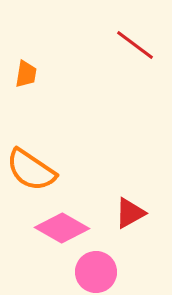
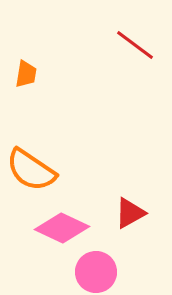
pink diamond: rotated 4 degrees counterclockwise
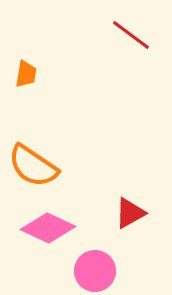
red line: moved 4 px left, 10 px up
orange semicircle: moved 2 px right, 4 px up
pink diamond: moved 14 px left
pink circle: moved 1 px left, 1 px up
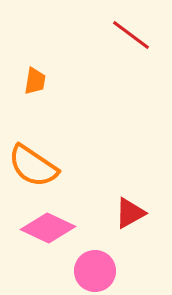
orange trapezoid: moved 9 px right, 7 px down
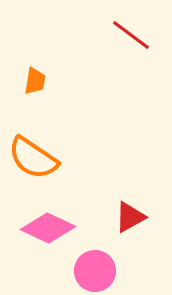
orange semicircle: moved 8 px up
red triangle: moved 4 px down
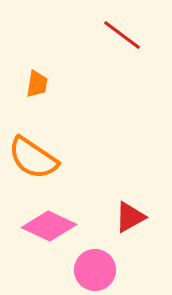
red line: moved 9 px left
orange trapezoid: moved 2 px right, 3 px down
pink diamond: moved 1 px right, 2 px up
pink circle: moved 1 px up
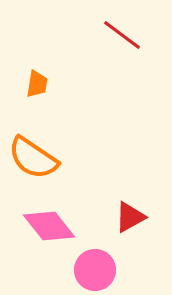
pink diamond: rotated 26 degrees clockwise
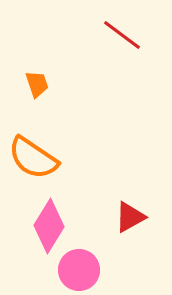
orange trapezoid: rotated 28 degrees counterclockwise
pink diamond: rotated 70 degrees clockwise
pink circle: moved 16 px left
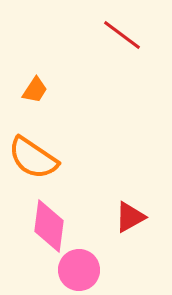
orange trapezoid: moved 2 px left, 6 px down; rotated 52 degrees clockwise
pink diamond: rotated 24 degrees counterclockwise
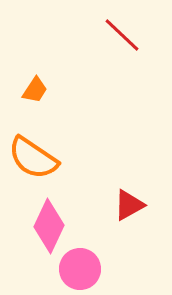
red line: rotated 6 degrees clockwise
red triangle: moved 1 px left, 12 px up
pink diamond: rotated 18 degrees clockwise
pink circle: moved 1 px right, 1 px up
